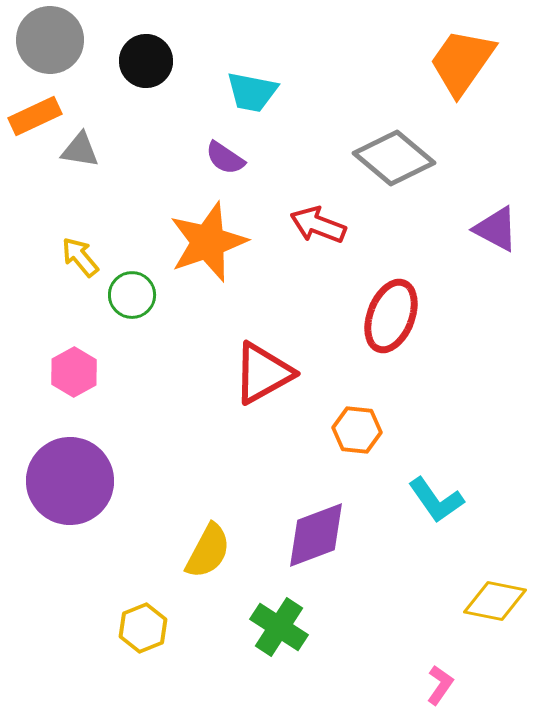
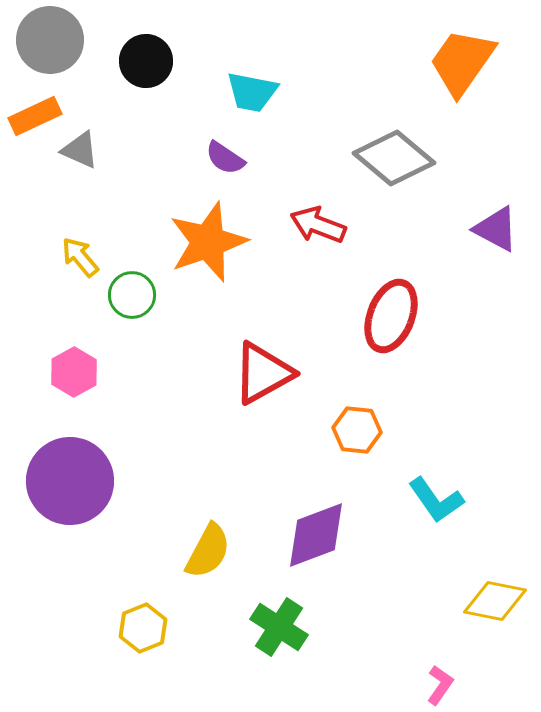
gray triangle: rotated 15 degrees clockwise
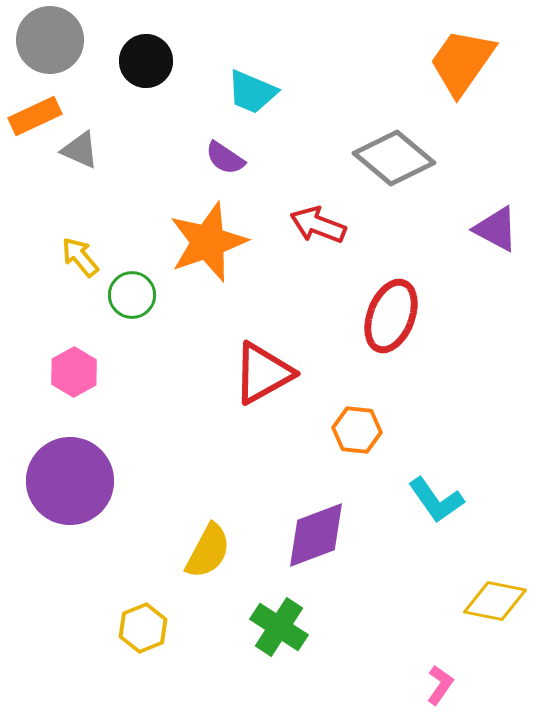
cyan trapezoid: rotated 12 degrees clockwise
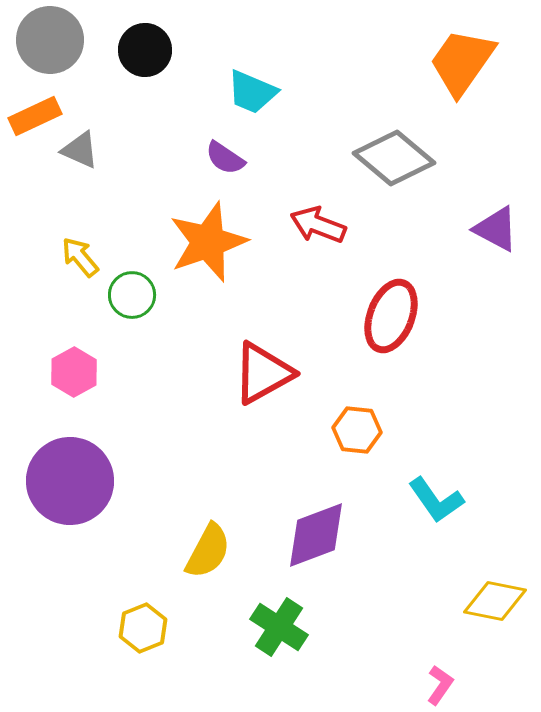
black circle: moved 1 px left, 11 px up
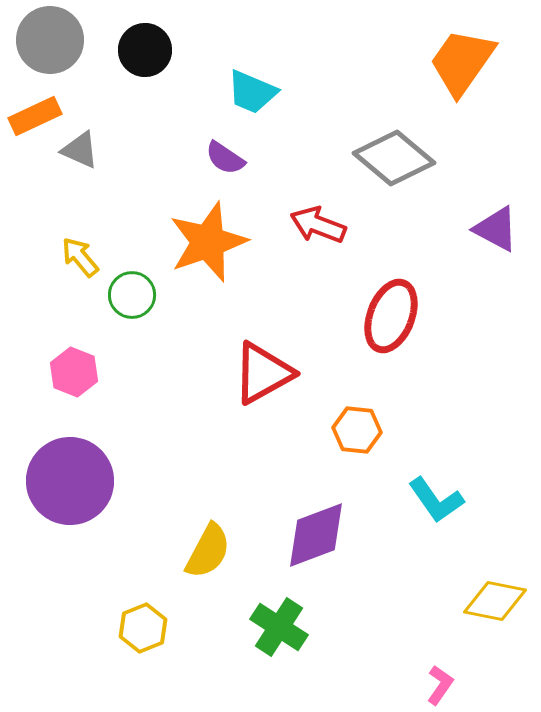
pink hexagon: rotated 9 degrees counterclockwise
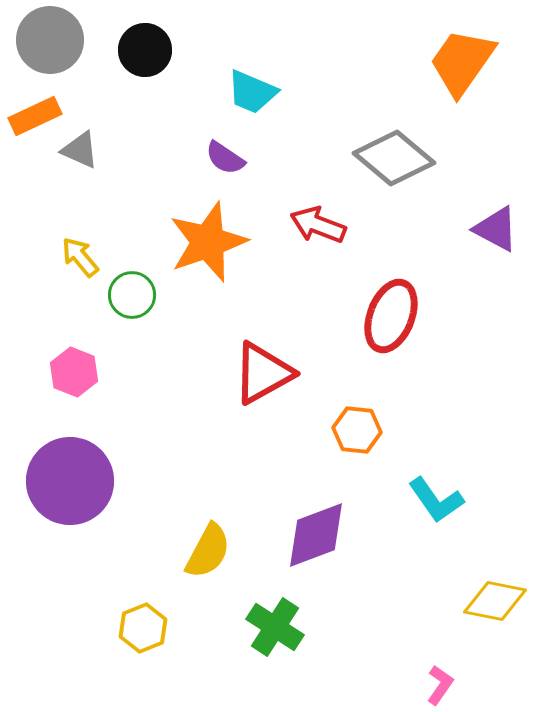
green cross: moved 4 px left
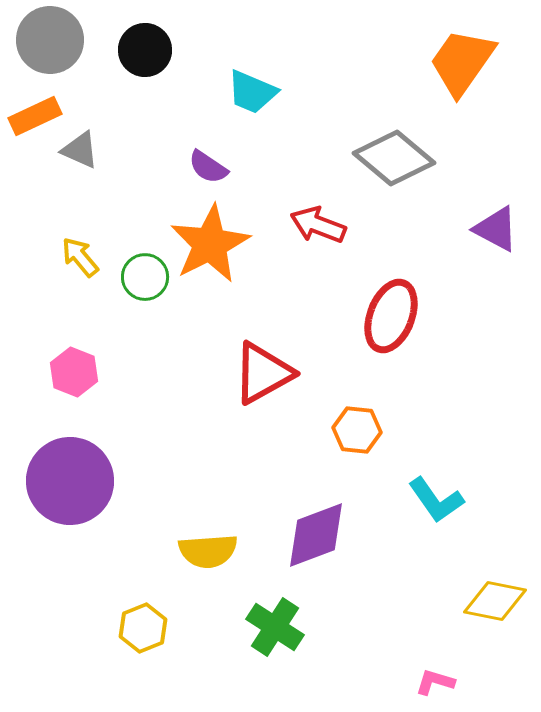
purple semicircle: moved 17 px left, 9 px down
orange star: moved 2 px right, 2 px down; rotated 8 degrees counterclockwise
green circle: moved 13 px right, 18 px up
yellow semicircle: rotated 58 degrees clockwise
pink L-shape: moved 5 px left, 3 px up; rotated 108 degrees counterclockwise
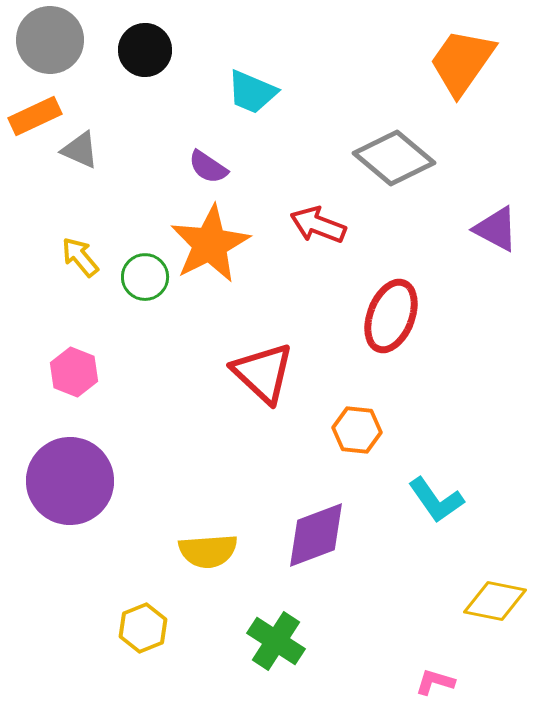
red triangle: rotated 48 degrees counterclockwise
green cross: moved 1 px right, 14 px down
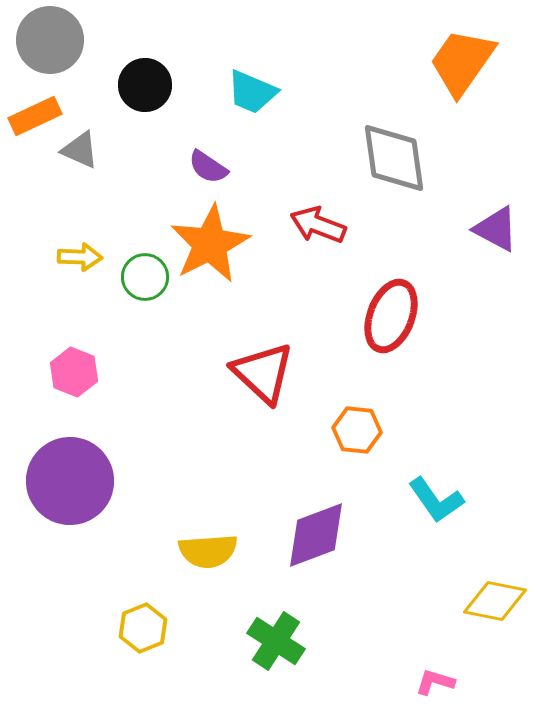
black circle: moved 35 px down
gray diamond: rotated 42 degrees clockwise
yellow arrow: rotated 132 degrees clockwise
